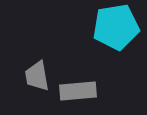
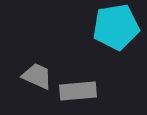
gray trapezoid: rotated 124 degrees clockwise
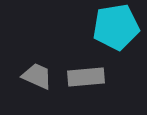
gray rectangle: moved 8 px right, 14 px up
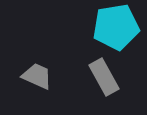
gray rectangle: moved 18 px right; rotated 66 degrees clockwise
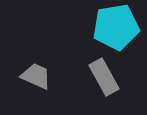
gray trapezoid: moved 1 px left
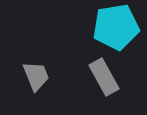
gray trapezoid: rotated 44 degrees clockwise
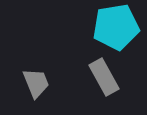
gray trapezoid: moved 7 px down
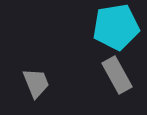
gray rectangle: moved 13 px right, 2 px up
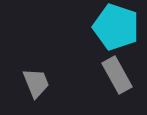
cyan pentagon: rotated 27 degrees clockwise
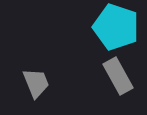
gray rectangle: moved 1 px right, 1 px down
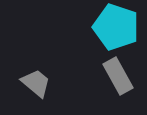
gray trapezoid: rotated 28 degrees counterclockwise
